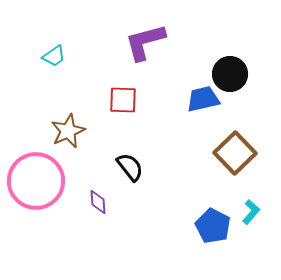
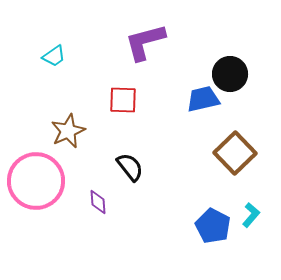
cyan L-shape: moved 3 px down
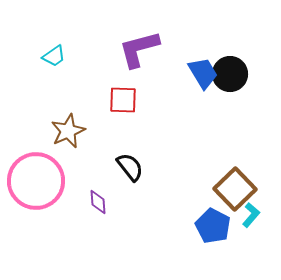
purple L-shape: moved 6 px left, 7 px down
blue trapezoid: moved 26 px up; rotated 72 degrees clockwise
brown square: moved 36 px down
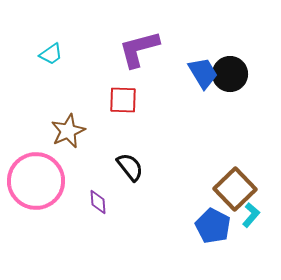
cyan trapezoid: moved 3 px left, 2 px up
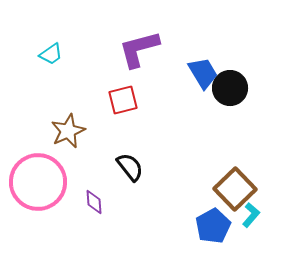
black circle: moved 14 px down
red square: rotated 16 degrees counterclockwise
pink circle: moved 2 px right, 1 px down
purple diamond: moved 4 px left
blue pentagon: rotated 16 degrees clockwise
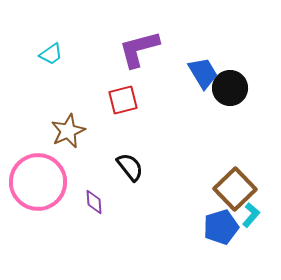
blue pentagon: moved 8 px right, 1 px down; rotated 12 degrees clockwise
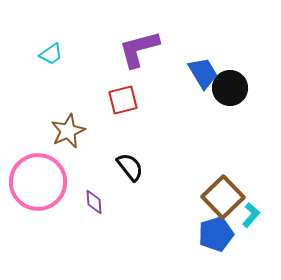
brown square: moved 12 px left, 8 px down
blue pentagon: moved 5 px left, 7 px down
